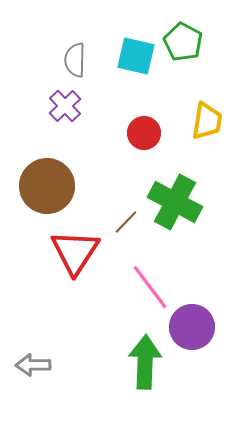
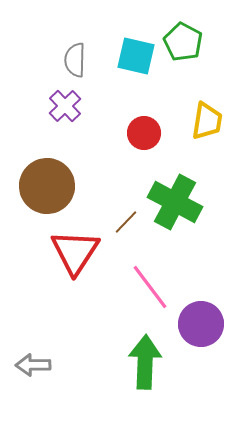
purple circle: moved 9 px right, 3 px up
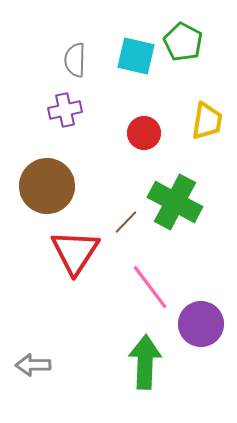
purple cross: moved 4 px down; rotated 32 degrees clockwise
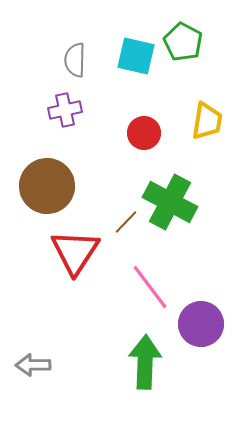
green cross: moved 5 px left
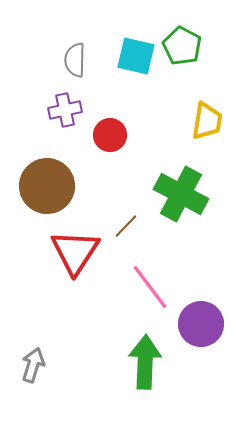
green pentagon: moved 1 px left, 4 px down
red circle: moved 34 px left, 2 px down
green cross: moved 11 px right, 8 px up
brown line: moved 4 px down
gray arrow: rotated 108 degrees clockwise
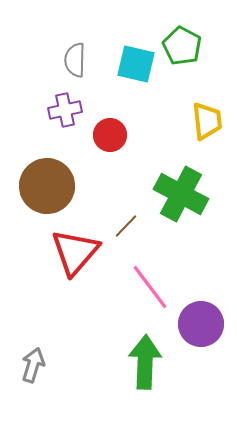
cyan square: moved 8 px down
yellow trapezoid: rotated 15 degrees counterclockwise
red triangle: rotated 8 degrees clockwise
